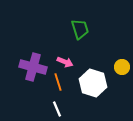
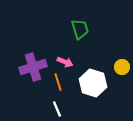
purple cross: rotated 32 degrees counterclockwise
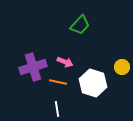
green trapezoid: moved 4 px up; rotated 60 degrees clockwise
orange line: rotated 60 degrees counterclockwise
white line: rotated 14 degrees clockwise
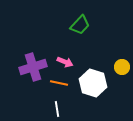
orange line: moved 1 px right, 1 px down
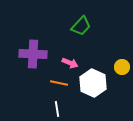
green trapezoid: moved 1 px right, 1 px down
pink arrow: moved 5 px right, 1 px down
purple cross: moved 13 px up; rotated 20 degrees clockwise
white hexagon: rotated 8 degrees clockwise
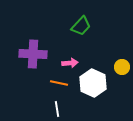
pink arrow: rotated 28 degrees counterclockwise
